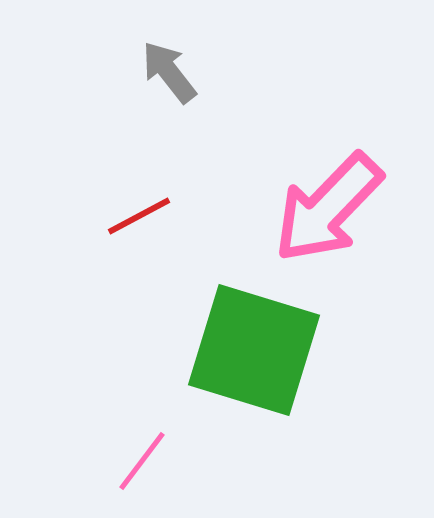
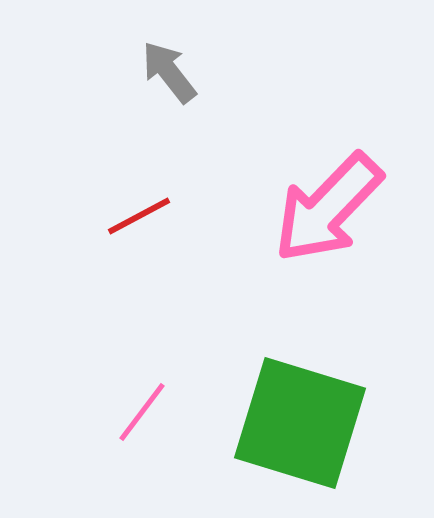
green square: moved 46 px right, 73 px down
pink line: moved 49 px up
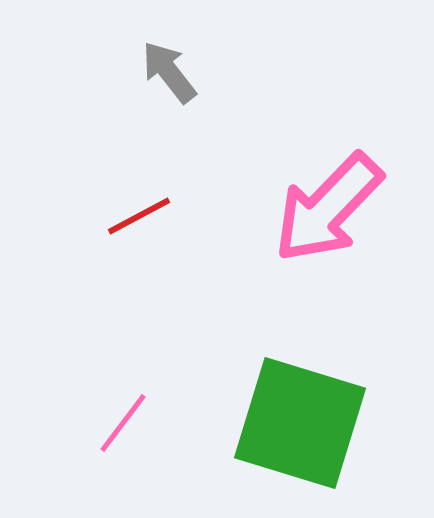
pink line: moved 19 px left, 11 px down
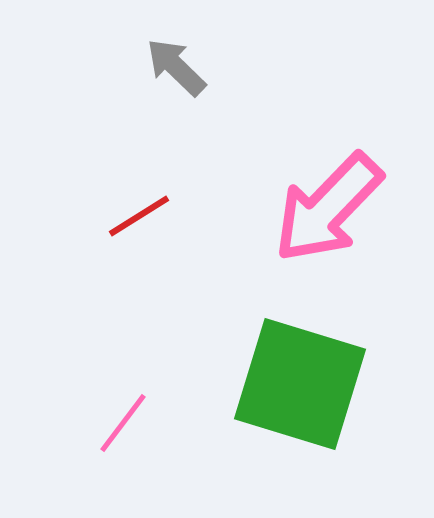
gray arrow: moved 7 px right, 5 px up; rotated 8 degrees counterclockwise
red line: rotated 4 degrees counterclockwise
green square: moved 39 px up
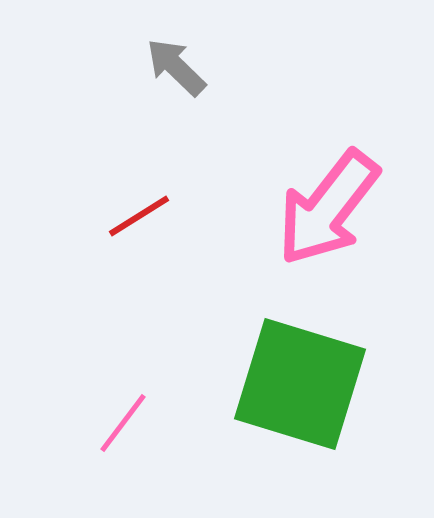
pink arrow: rotated 6 degrees counterclockwise
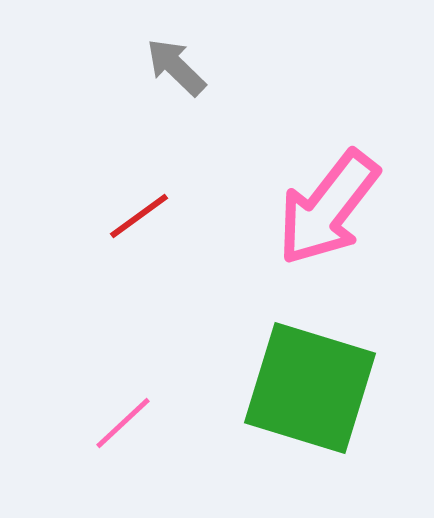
red line: rotated 4 degrees counterclockwise
green square: moved 10 px right, 4 px down
pink line: rotated 10 degrees clockwise
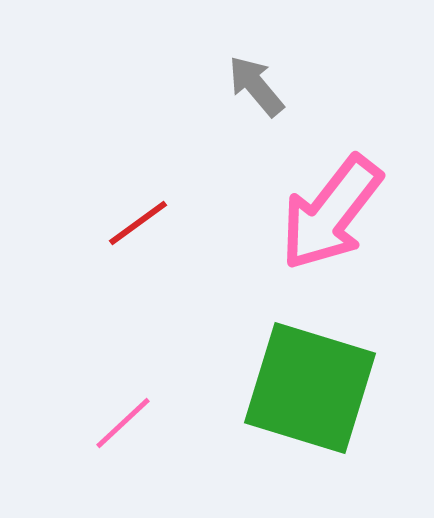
gray arrow: moved 80 px right, 19 px down; rotated 6 degrees clockwise
pink arrow: moved 3 px right, 5 px down
red line: moved 1 px left, 7 px down
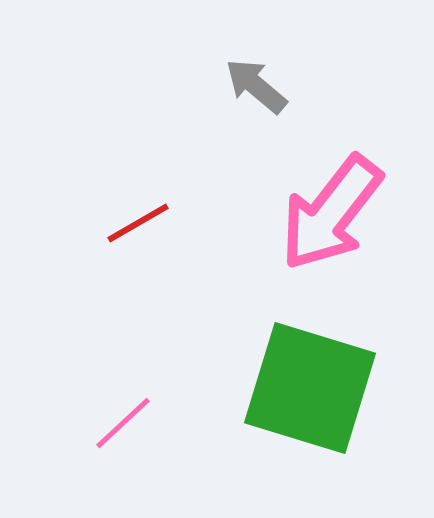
gray arrow: rotated 10 degrees counterclockwise
red line: rotated 6 degrees clockwise
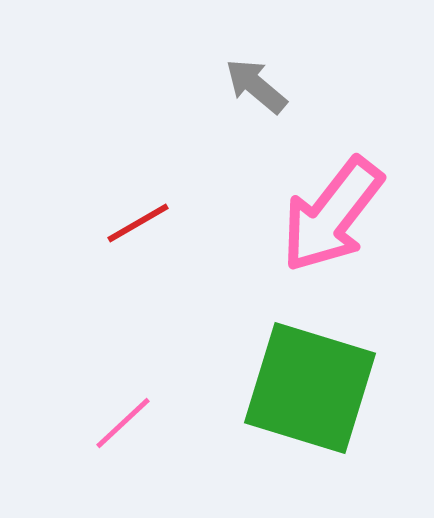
pink arrow: moved 1 px right, 2 px down
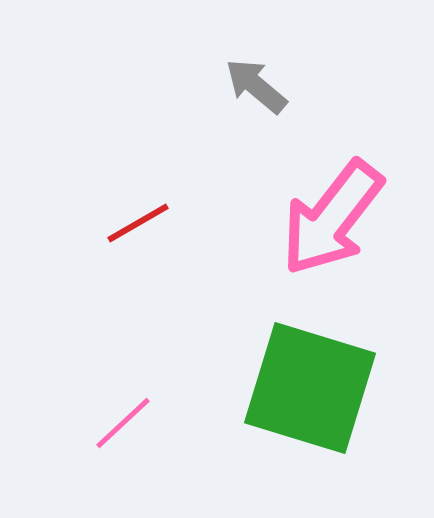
pink arrow: moved 3 px down
